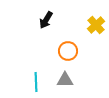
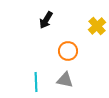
yellow cross: moved 1 px right, 1 px down
gray triangle: rotated 12 degrees clockwise
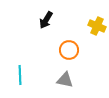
yellow cross: rotated 24 degrees counterclockwise
orange circle: moved 1 px right, 1 px up
cyan line: moved 16 px left, 7 px up
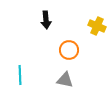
black arrow: rotated 36 degrees counterclockwise
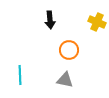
black arrow: moved 4 px right
yellow cross: moved 4 px up
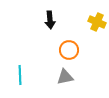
gray triangle: moved 3 px up; rotated 24 degrees counterclockwise
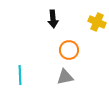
black arrow: moved 3 px right, 1 px up
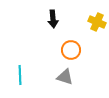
orange circle: moved 2 px right
gray triangle: rotated 30 degrees clockwise
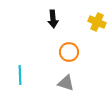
orange circle: moved 2 px left, 2 px down
gray triangle: moved 1 px right, 6 px down
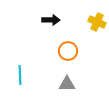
black arrow: moved 2 px left, 1 px down; rotated 84 degrees counterclockwise
orange circle: moved 1 px left, 1 px up
gray triangle: moved 1 px right, 1 px down; rotated 18 degrees counterclockwise
